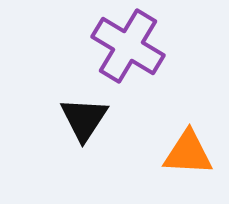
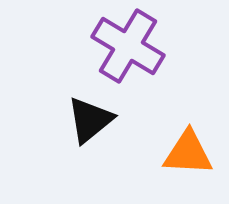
black triangle: moved 6 px right, 1 px down; rotated 18 degrees clockwise
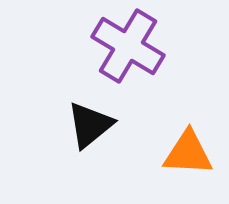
black triangle: moved 5 px down
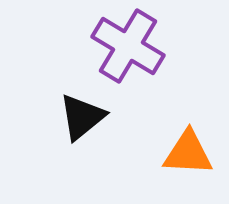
black triangle: moved 8 px left, 8 px up
